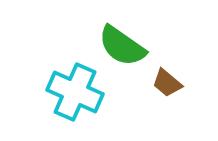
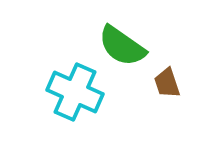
brown trapezoid: rotated 32 degrees clockwise
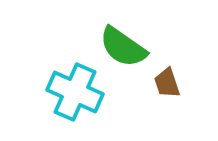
green semicircle: moved 1 px right, 1 px down
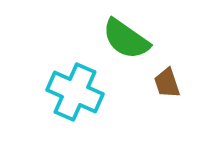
green semicircle: moved 3 px right, 8 px up
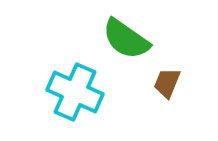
brown trapezoid: rotated 40 degrees clockwise
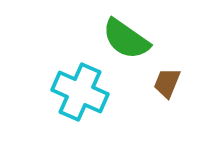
cyan cross: moved 5 px right
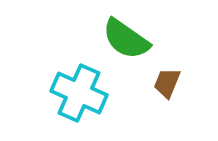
cyan cross: moved 1 px left, 1 px down
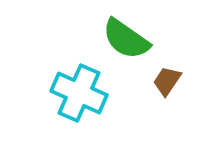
brown trapezoid: moved 2 px up; rotated 12 degrees clockwise
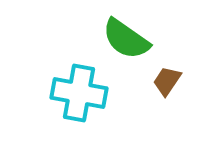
cyan cross: rotated 14 degrees counterclockwise
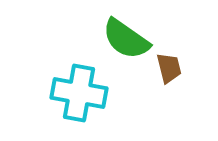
brown trapezoid: moved 2 px right, 13 px up; rotated 132 degrees clockwise
